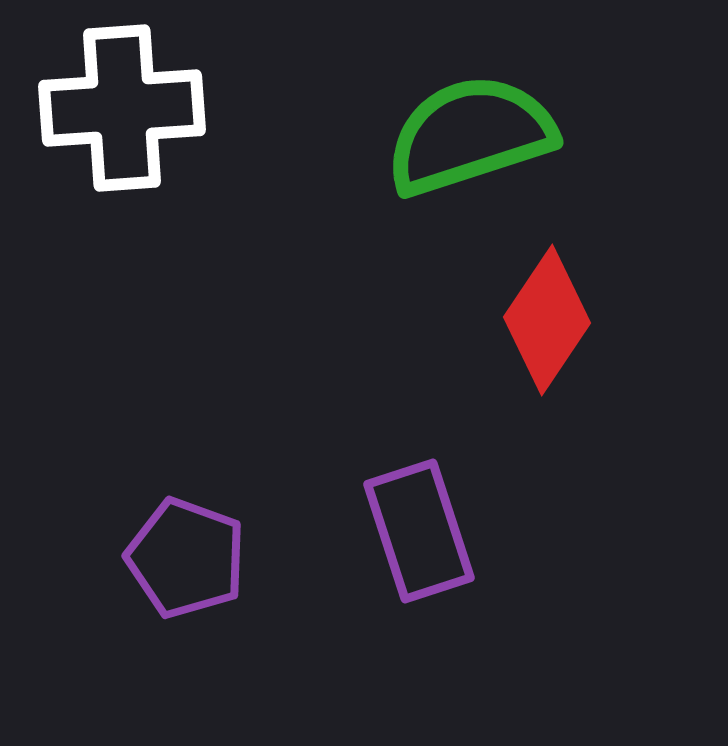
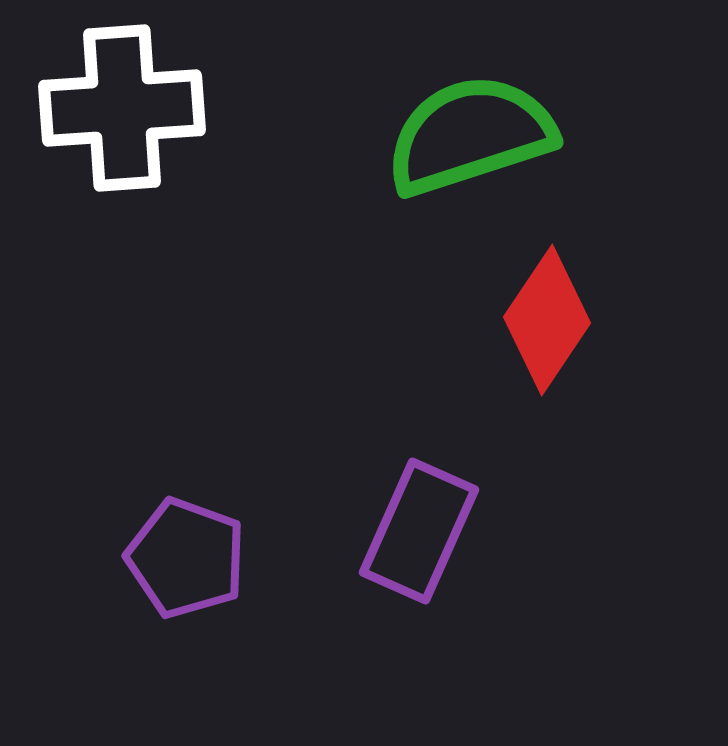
purple rectangle: rotated 42 degrees clockwise
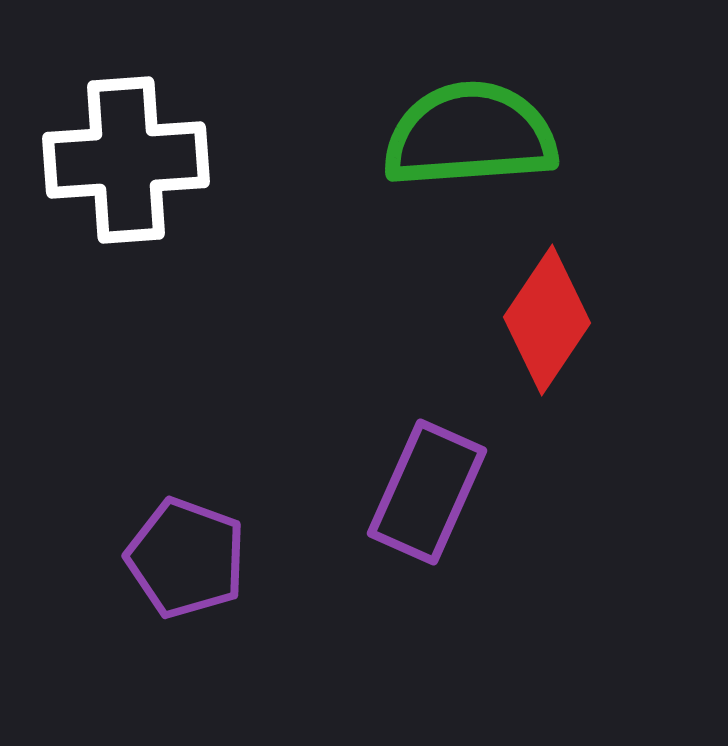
white cross: moved 4 px right, 52 px down
green semicircle: rotated 14 degrees clockwise
purple rectangle: moved 8 px right, 39 px up
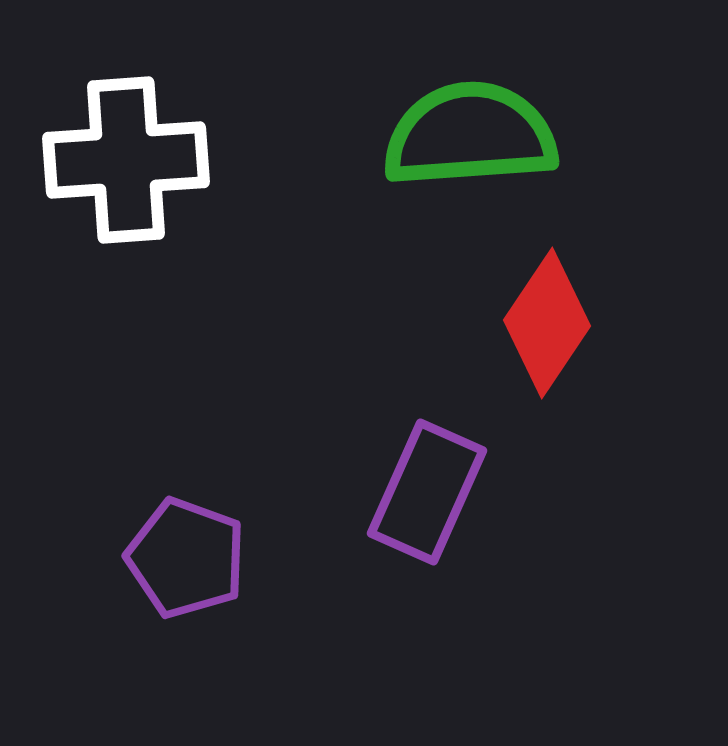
red diamond: moved 3 px down
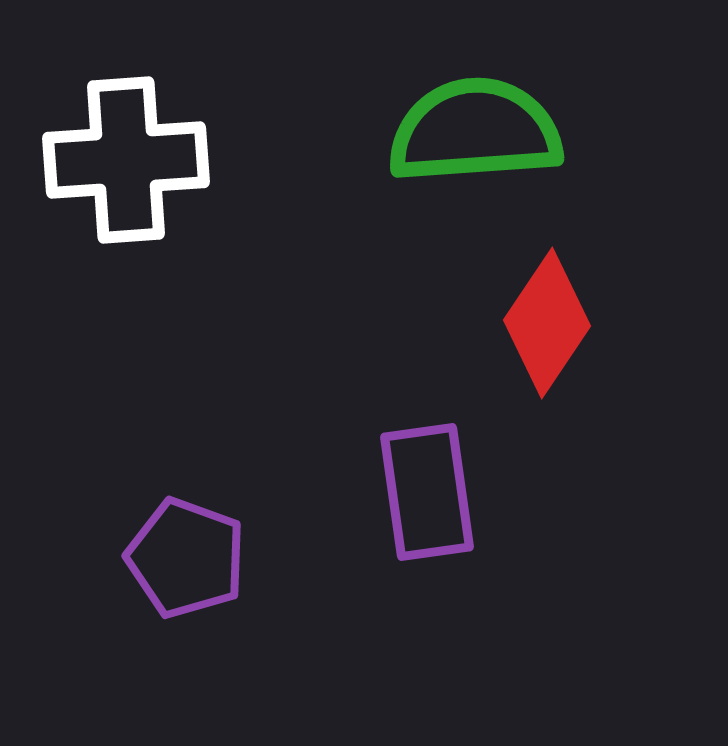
green semicircle: moved 5 px right, 4 px up
purple rectangle: rotated 32 degrees counterclockwise
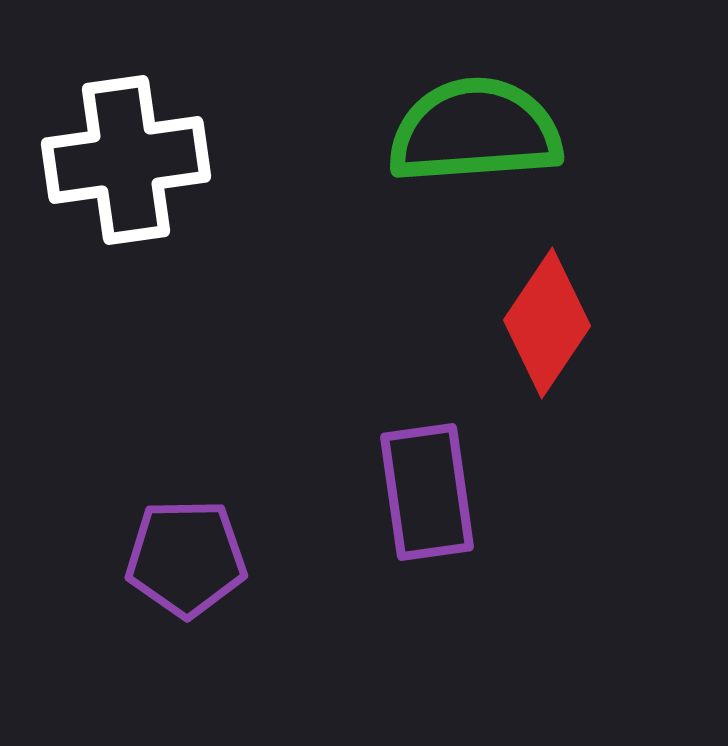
white cross: rotated 4 degrees counterclockwise
purple pentagon: rotated 21 degrees counterclockwise
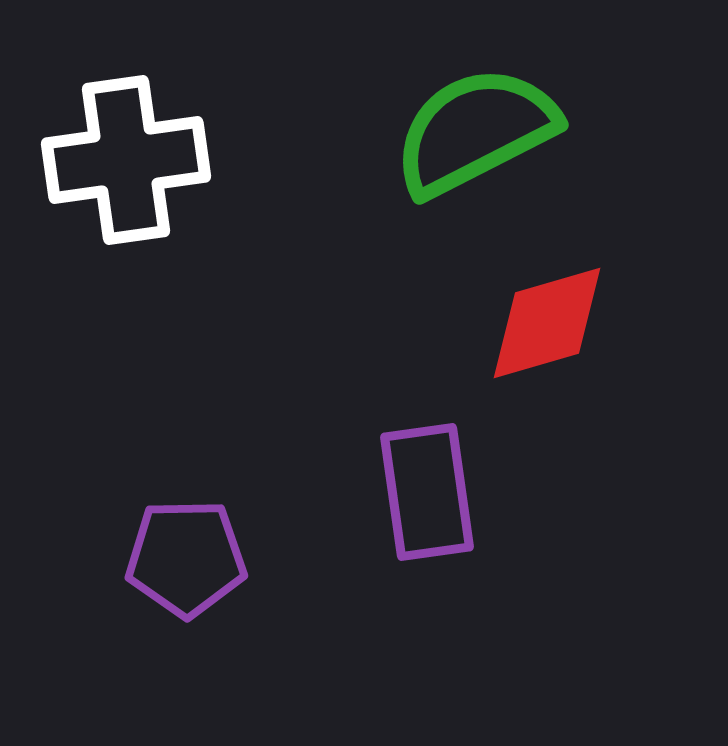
green semicircle: rotated 23 degrees counterclockwise
red diamond: rotated 40 degrees clockwise
